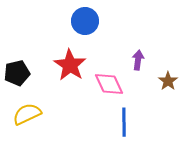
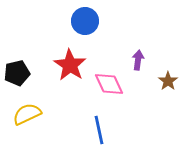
blue line: moved 25 px left, 8 px down; rotated 12 degrees counterclockwise
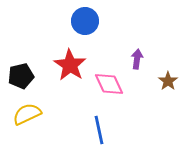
purple arrow: moved 1 px left, 1 px up
black pentagon: moved 4 px right, 3 px down
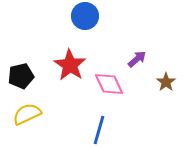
blue circle: moved 5 px up
purple arrow: rotated 42 degrees clockwise
brown star: moved 2 px left, 1 px down
blue line: rotated 28 degrees clockwise
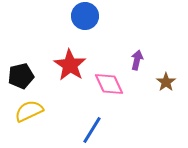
purple arrow: moved 1 px down; rotated 36 degrees counterclockwise
yellow semicircle: moved 2 px right, 3 px up
blue line: moved 7 px left; rotated 16 degrees clockwise
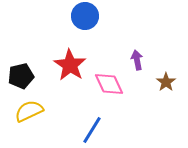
purple arrow: rotated 24 degrees counterclockwise
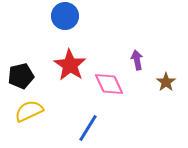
blue circle: moved 20 px left
blue line: moved 4 px left, 2 px up
